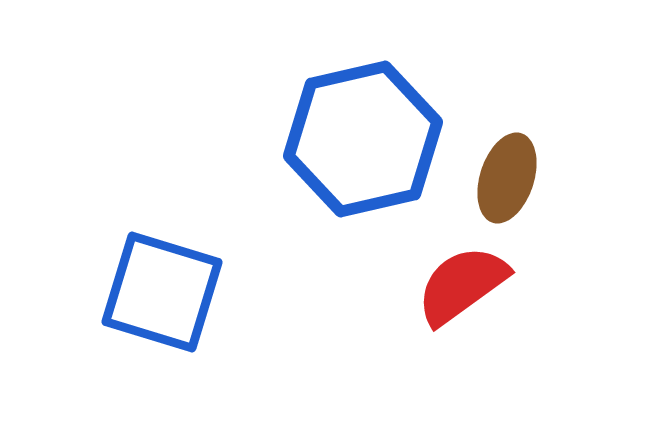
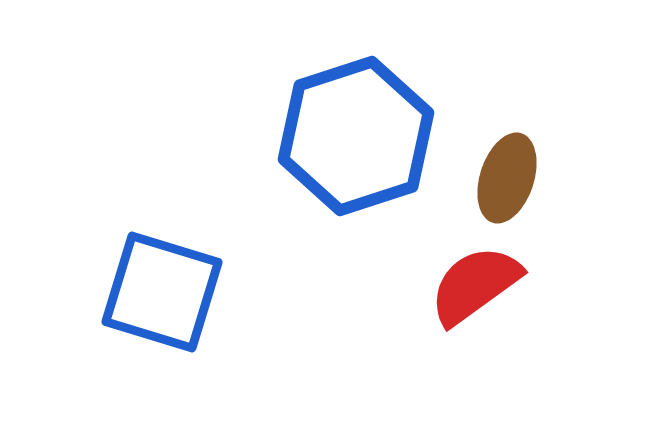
blue hexagon: moved 7 px left, 3 px up; rotated 5 degrees counterclockwise
red semicircle: moved 13 px right
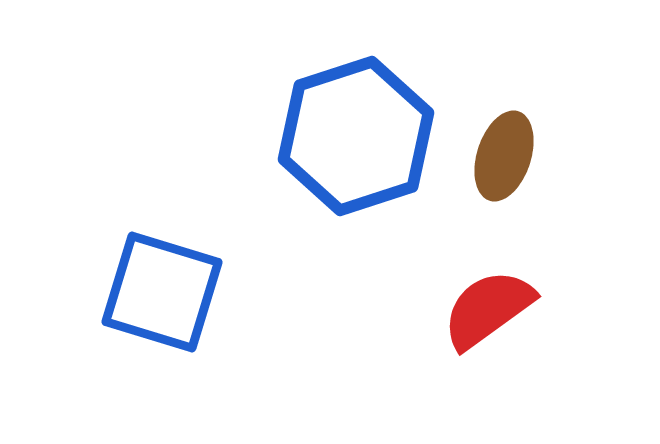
brown ellipse: moved 3 px left, 22 px up
red semicircle: moved 13 px right, 24 px down
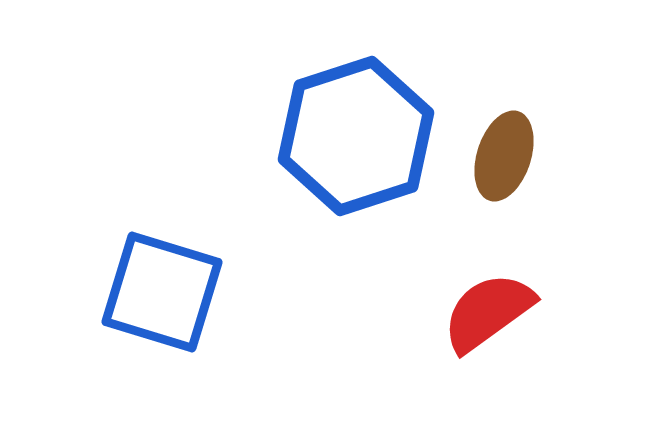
red semicircle: moved 3 px down
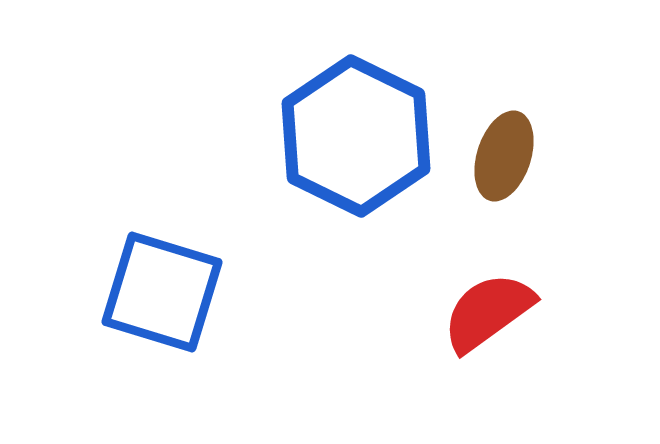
blue hexagon: rotated 16 degrees counterclockwise
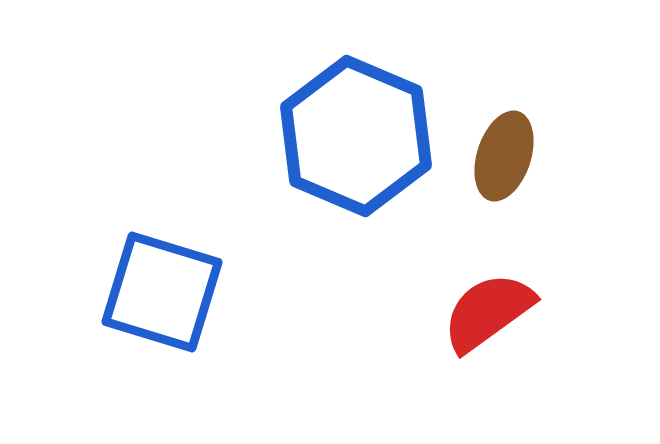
blue hexagon: rotated 3 degrees counterclockwise
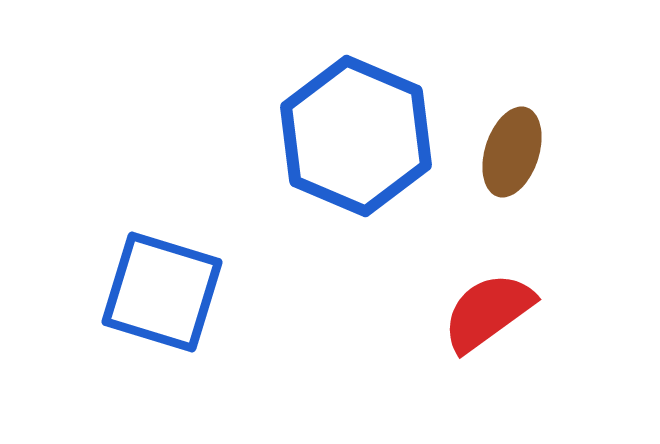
brown ellipse: moved 8 px right, 4 px up
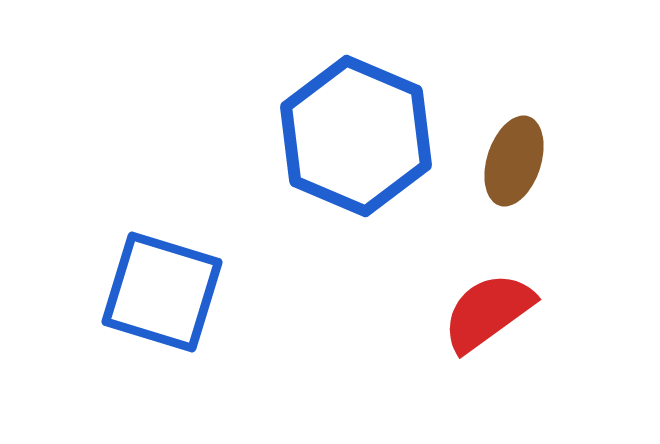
brown ellipse: moved 2 px right, 9 px down
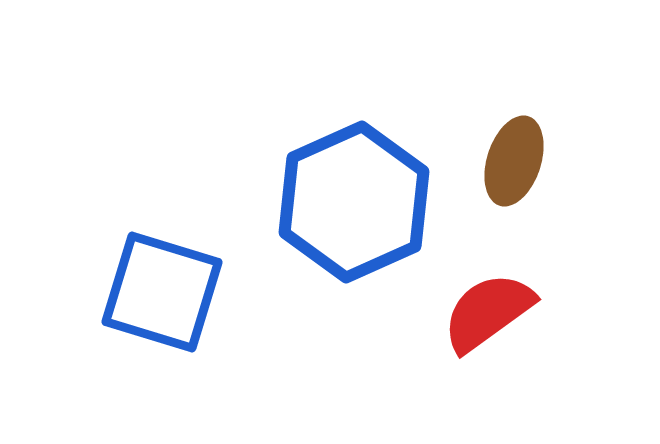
blue hexagon: moved 2 px left, 66 px down; rotated 13 degrees clockwise
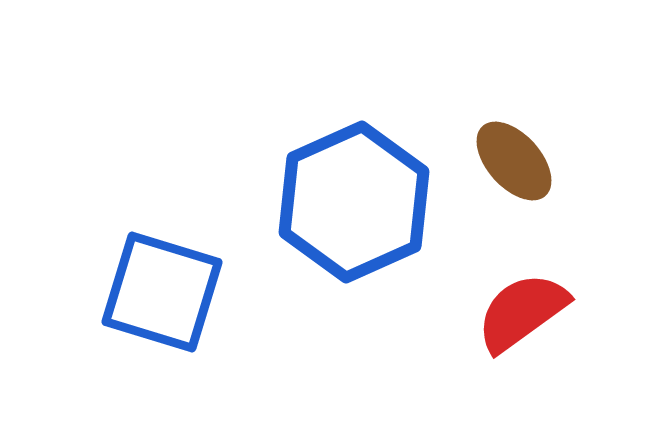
brown ellipse: rotated 60 degrees counterclockwise
red semicircle: moved 34 px right
